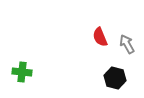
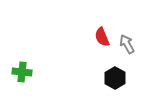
red semicircle: moved 2 px right
black hexagon: rotated 15 degrees clockwise
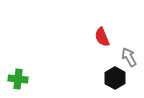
gray arrow: moved 2 px right, 13 px down
green cross: moved 4 px left, 7 px down
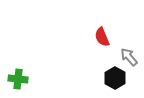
gray arrow: rotated 12 degrees counterclockwise
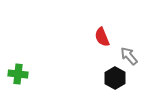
gray arrow: moved 1 px up
green cross: moved 5 px up
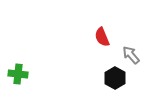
gray arrow: moved 2 px right, 1 px up
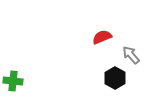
red semicircle: rotated 90 degrees clockwise
green cross: moved 5 px left, 7 px down
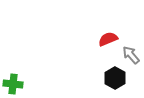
red semicircle: moved 6 px right, 2 px down
green cross: moved 3 px down
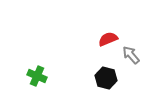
black hexagon: moved 9 px left; rotated 15 degrees counterclockwise
green cross: moved 24 px right, 8 px up; rotated 18 degrees clockwise
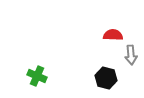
red semicircle: moved 5 px right, 4 px up; rotated 24 degrees clockwise
gray arrow: rotated 144 degrees counterclockwise
